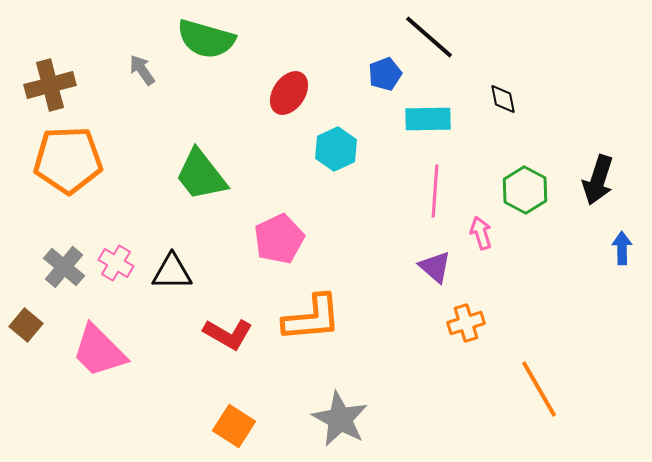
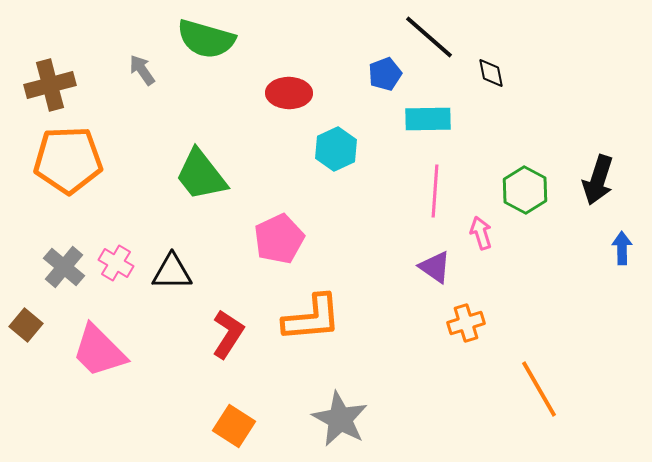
red ellipse: rotated 57 degrees clockwise
black diamond: moved 12 px left, 26 px up
purple triangle: rotated 6 degrees counterclockwise
red L-shape: rotated 87 degrees counterclockwise
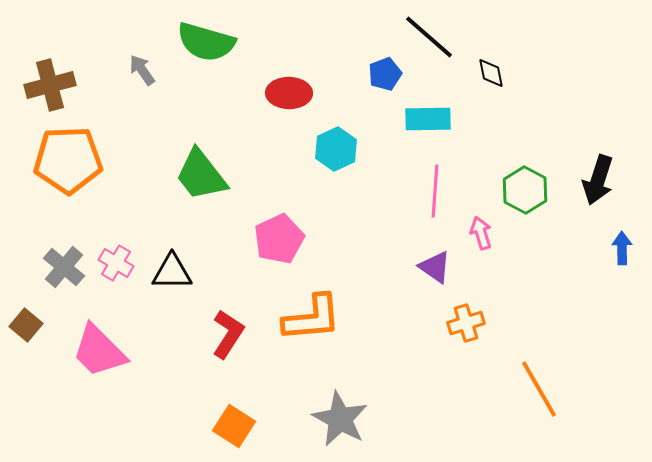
green semicircle: moved 3 px down
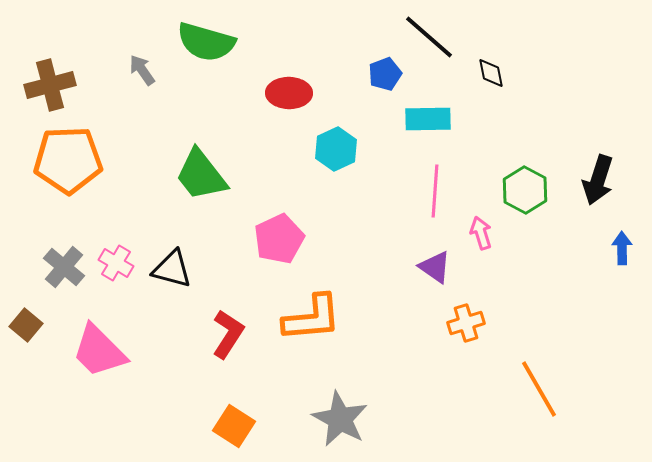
black triangle: moved 3 px up; rotated 15 degrees clockwise
